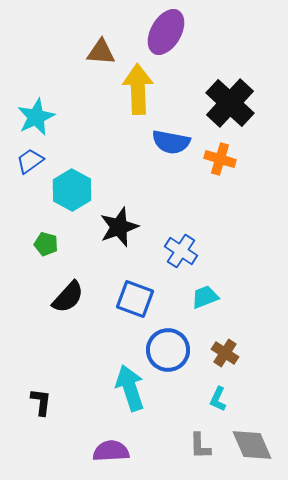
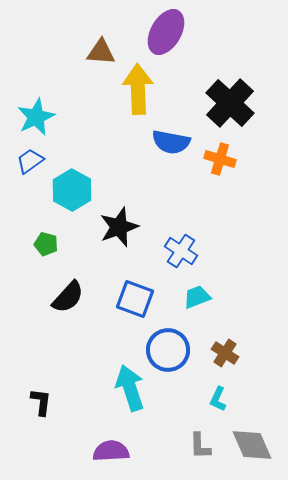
cyan trapezoid: moved 8 px left
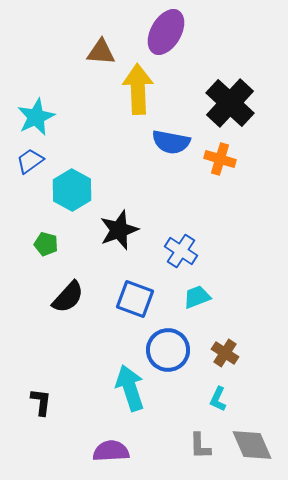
black star: moved 3 px down
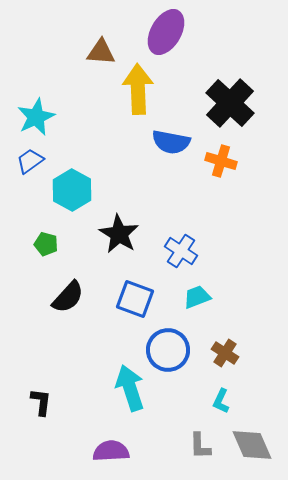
orange cross: moved 1 px right, 2 px down
black star: moved 4 px down; rotated 21 degrees counterclockwise
cyan L-shape: moved 3 px right, 2 px down
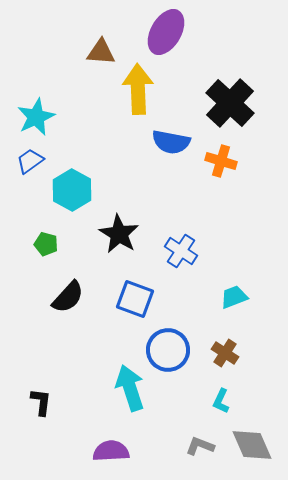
cyan trapezoid: moved 37 px right
gray L-shape: rotated 112 degrees clockwise
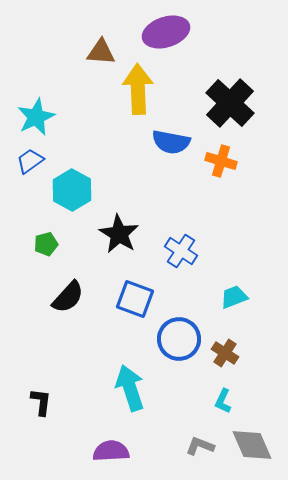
purple ellipse: rotated 42 degrees clockwise
green pentagon: rotated 30 degrees counterclockwise
blue circle: moved 11 px right, 11 px up
cyan L-shape: moved 2 px right
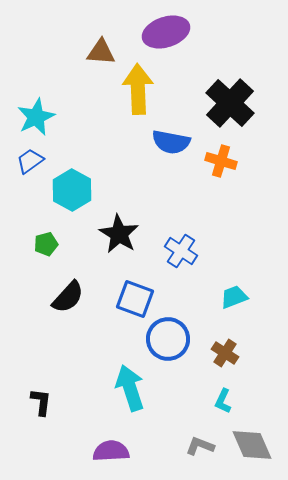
blue circle: moved 11 px left
